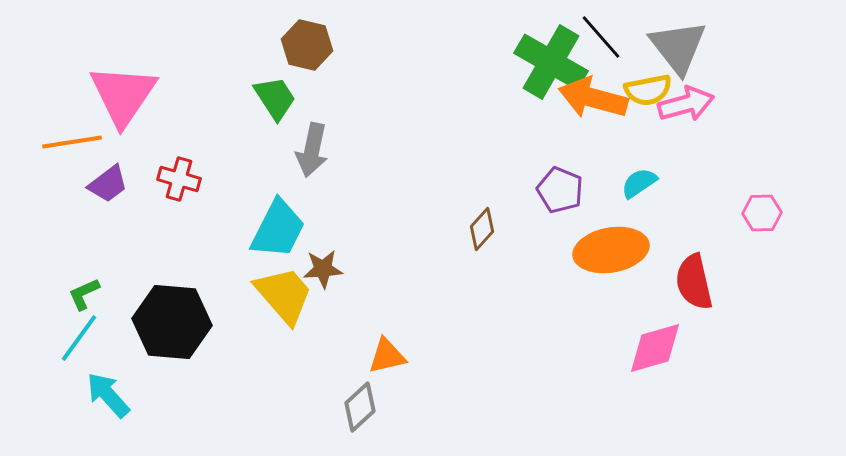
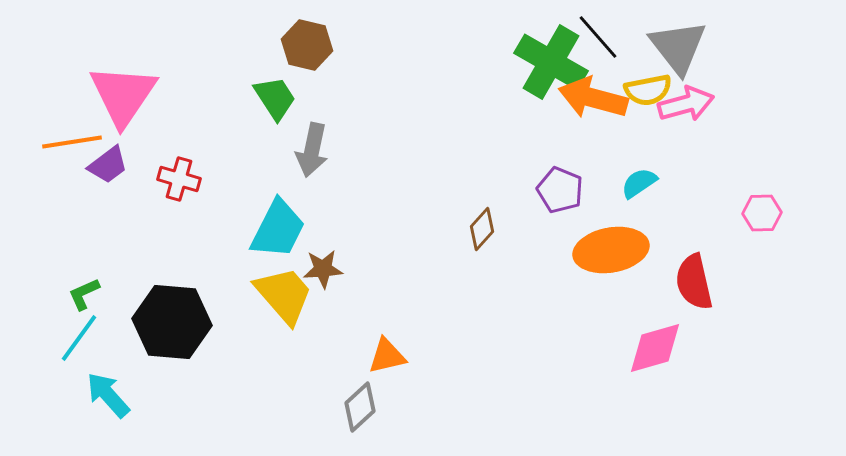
black line: moved 3 px left
purple trapezoid: moved 19 px up
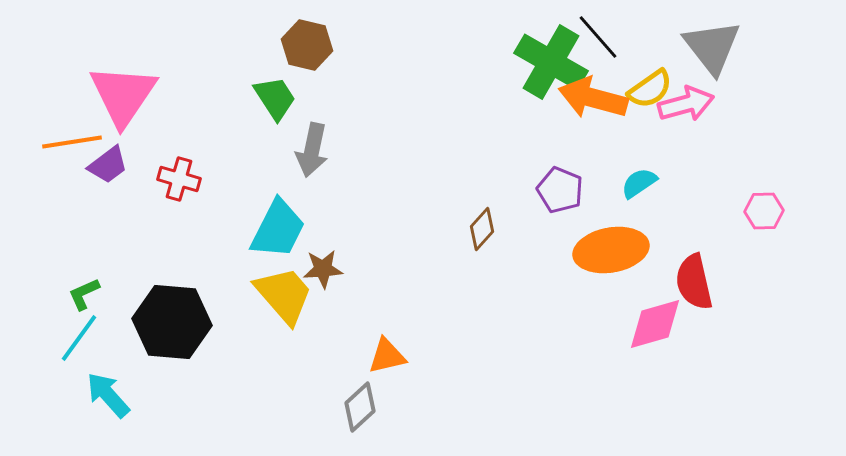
gray triangle: moved 34 px right
yellow semicircle: moved 2 px right, 1 px up; rotated 24 degrees counterclockwise
pink hexagon: moved 2 px right, 2 px up
pink diamond: moved 24 px up
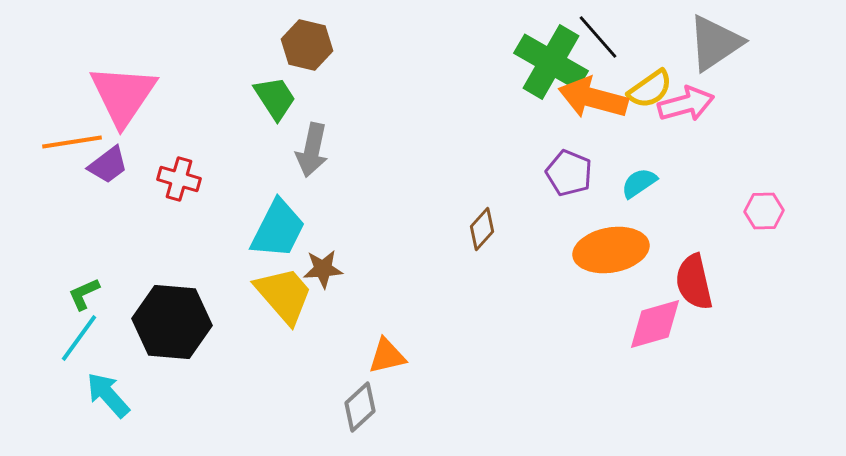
gray triangle: moved 3 px right, 4 px up; rotated 34 degrees clockwise
purple pentagon: moved 9 px right, 17 px up
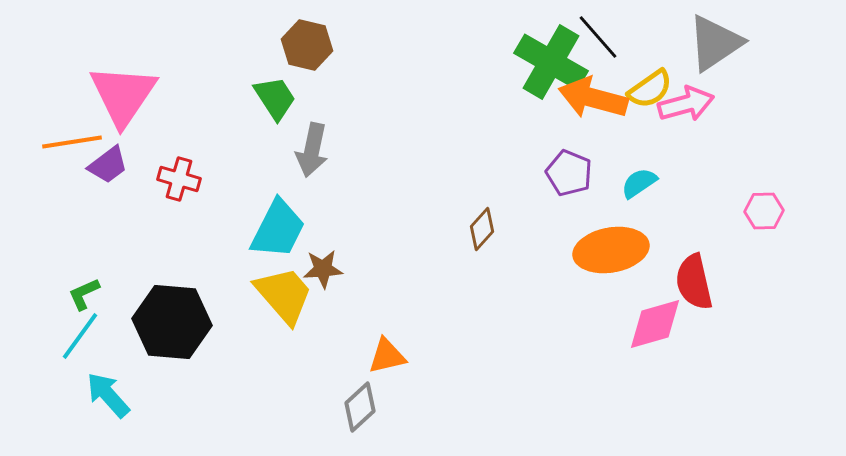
cyan line: moved 1 px right, 2 px up
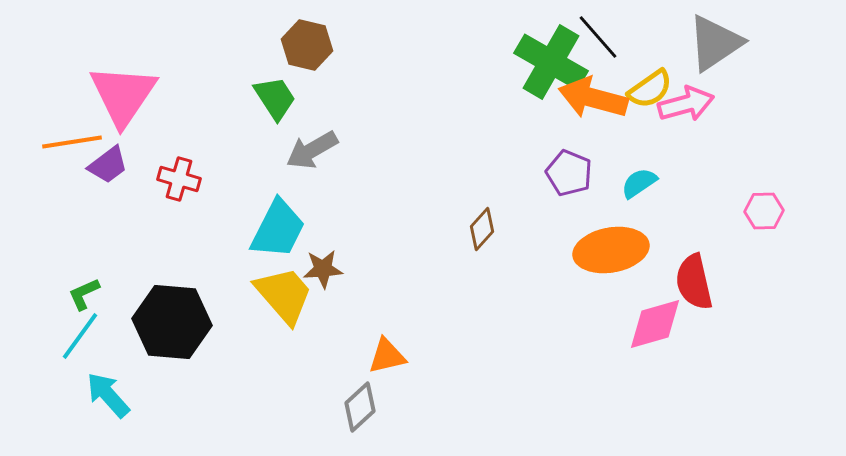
gray arrow: rotated 48 degrees clockwise
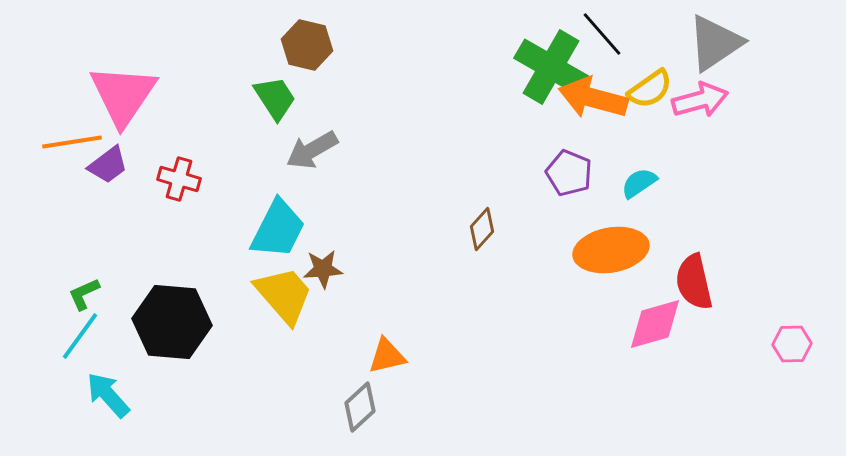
black line: moved 4 px right, 3 px up
green cross: moved 5 px down
pink arrow: moved 14 px right, 4 px up
pink hexagon: moved 28 px right, 133 px down
